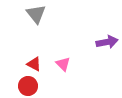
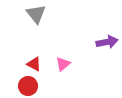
pink triangle: rotated 35 degrees clockwise
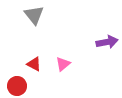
gray triangle: moved 2 px left, 1 px down
red circle: moved 11 px left
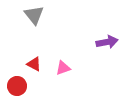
pink triangle: moved 4 px down; rotated 21 degrees clockwise
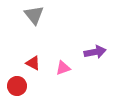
purple arrow: moved 12 px left, 10 px down
red triangle: moved 1 px left, 1 px up
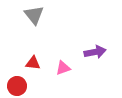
red triangle: rotated 21 degrees counterclockwise
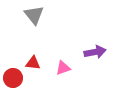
red circle: moved 4 px left, 8 px up
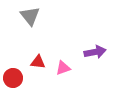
gray triangle: moved 4 px left, 1 px down
red triangle: moved 5 px right, 1 px up
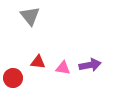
purple arrow: moved 5 px left, 13 px down
pink triangle: rotated 28 degrees clockwise
